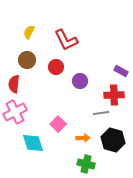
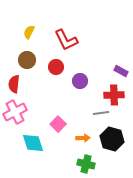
black hexagon: moved 1 px left, 1 px up
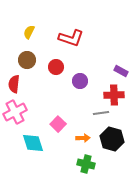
red L-shape: moved 5 px right, 2 px up; rotated 45 degrees counterclockwise
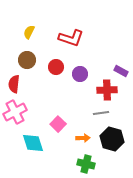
purple circle: moved 7 px up
red cross: moved 7 px left, 5 px up
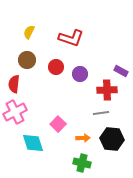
black hexagon: rotated 10 degrees counterclockwise
green cross: moved 4 px left, 1 px up
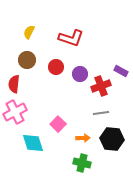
red cross: moved 6 px left, 4 px up; rotated 18 degrees counterclockwise
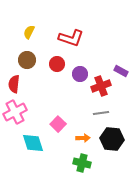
red circle: moved 1 px right, 3 px up
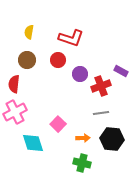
yellow semicircle: rotated 16 degrees counterclockwise
red circle: moved 1 px right, 4 px up
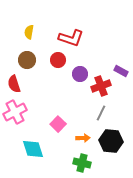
red semicircle: rotated 24 degrees counterclockwise
gray line: rotated 56 degrees counterclockwise
black hexagon: moved 1 px left, 2 px down
cyan diamond: moved 6 px down
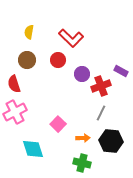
red L-shape: rotated 25 degrees clockwise
purple circle: moved 2 px right
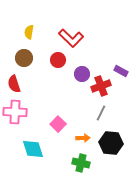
brown circle: moved 3 px left, 2 px up
pink cross: rotated 30 degrees clockwise
black hexagon: moved 2 px down
green cross: moved 1 px left
